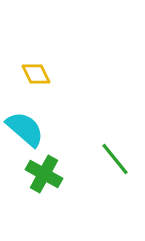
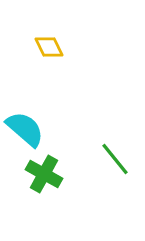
yellow diamond: moved 13 px right, 27 px up
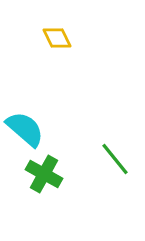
yellow diamond: moved 8 px right, 9 px up
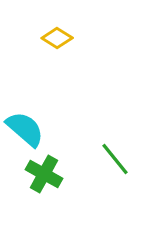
yellow diamond: rotated 32 degrees counterclockwise
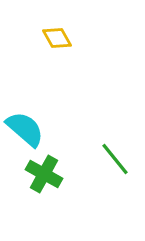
yellow diamond: rotated 28 degrees clockwise
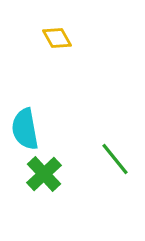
cyan semicircle: rotated 141 degrees counterclockwise
green cross: rotated 18 degrees clockwise
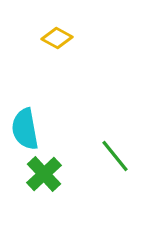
yellow diamond: rotated 32 degrees counterclockwise
green line: moved 3 px up
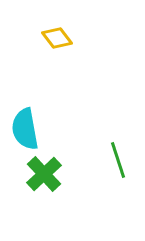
yellow diamond: rotated 24 degrees clockwise
green line: moved 3 px right, 4 px down; rotated 21 degrees clockwise
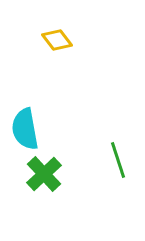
yellow diamond: moved 2 px down
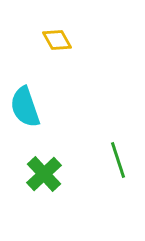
yellow diamond: rotated 8 degrees clockwise
cyan semicircle: moved 22 px up; rotated 9 degrees counterclockwise
